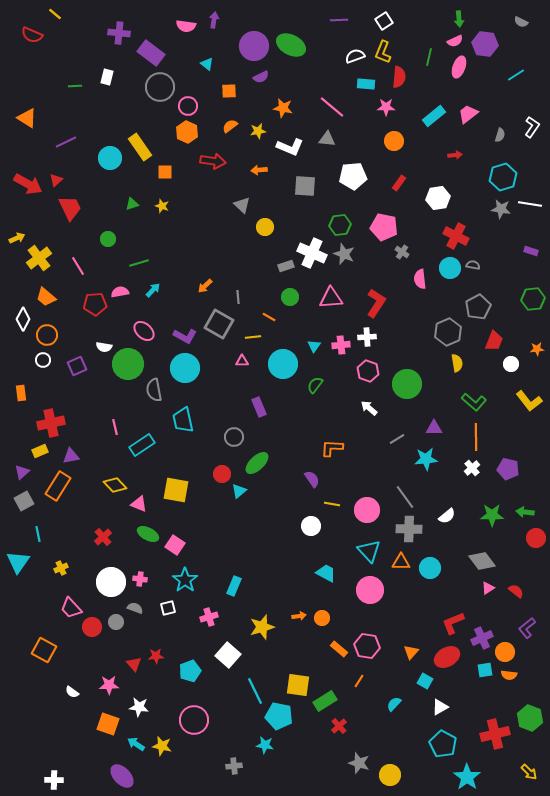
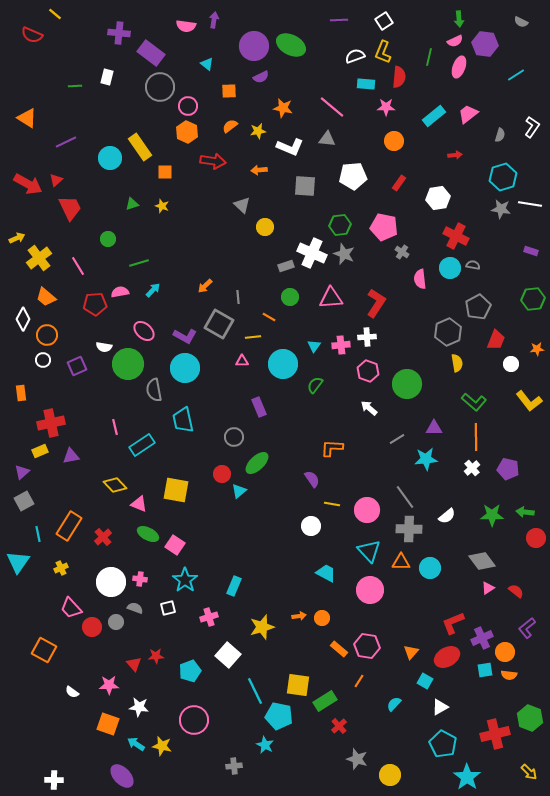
red trapezoid at (494, 341): moved 2 px right, 1 px up
orange rectangle at (58, 486): moved 11 px right, 40 px down
cyan star at (265, 745): rotated 18 degrees clockwise
gray star at (359, 763): moved 2 px left, 4 px up
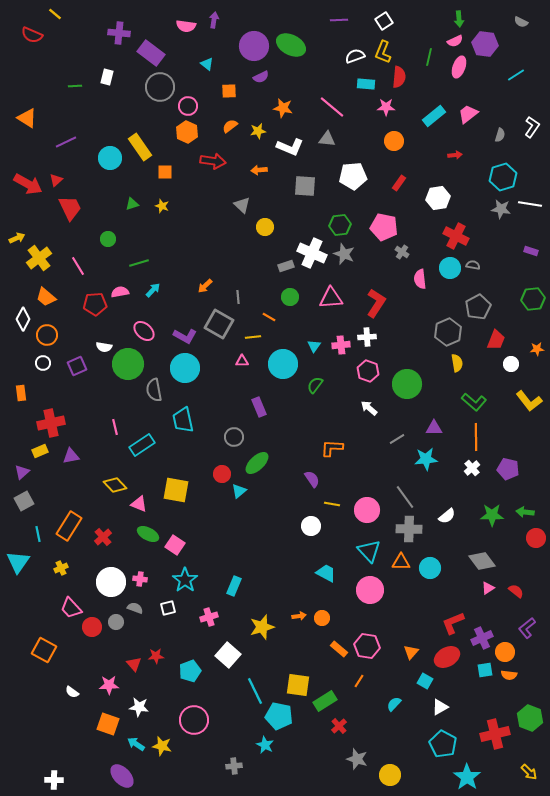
white circle at (43, 360): moved 3 px down
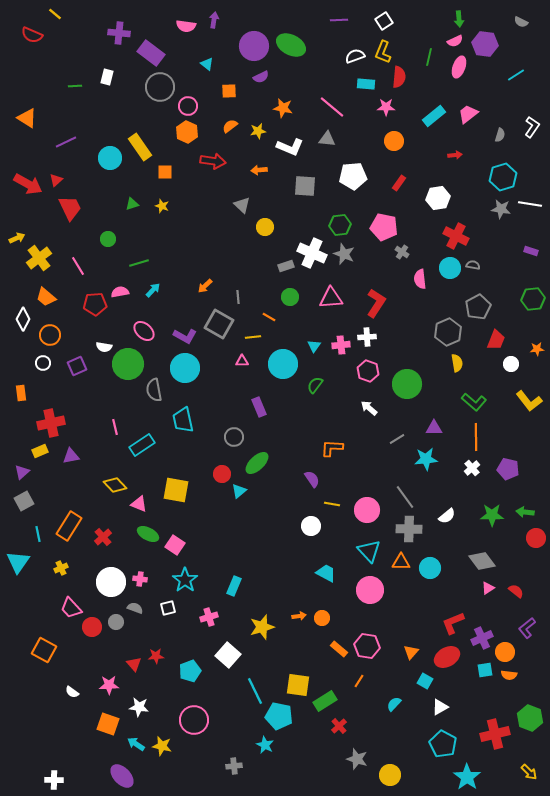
orange circle at (47, 335): moved 3 px right
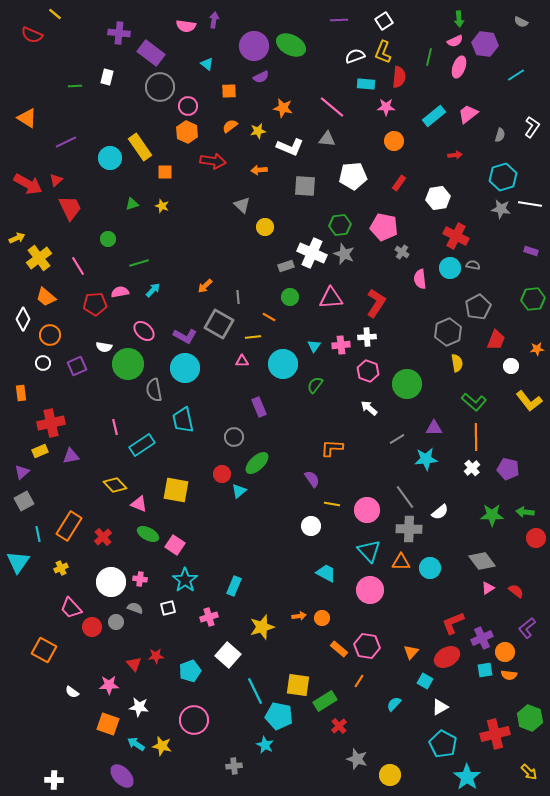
white circle at (511, 364): moved 2 px down
white semicircle at (447, 516): moved 7 px left, 4 px up
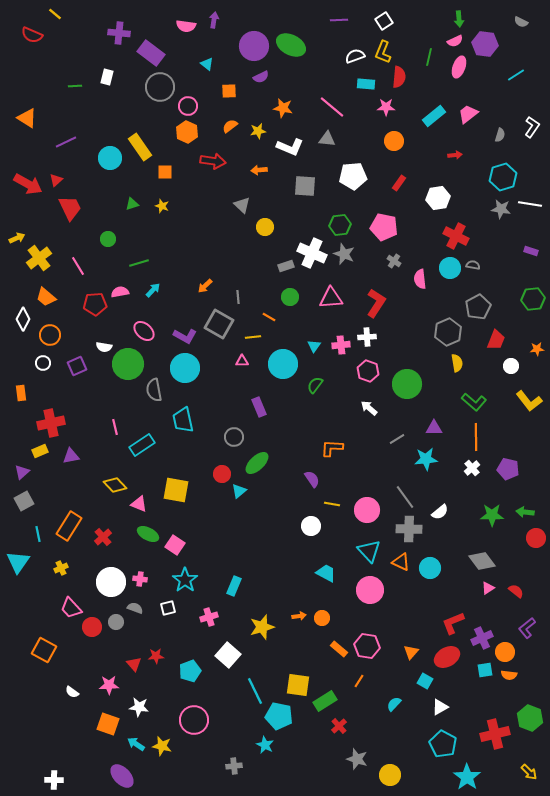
gray cross at (402, 252): moved 8 px left, 9 px down
orange triangle at (401, 562): rotated 24 degrees clockwise
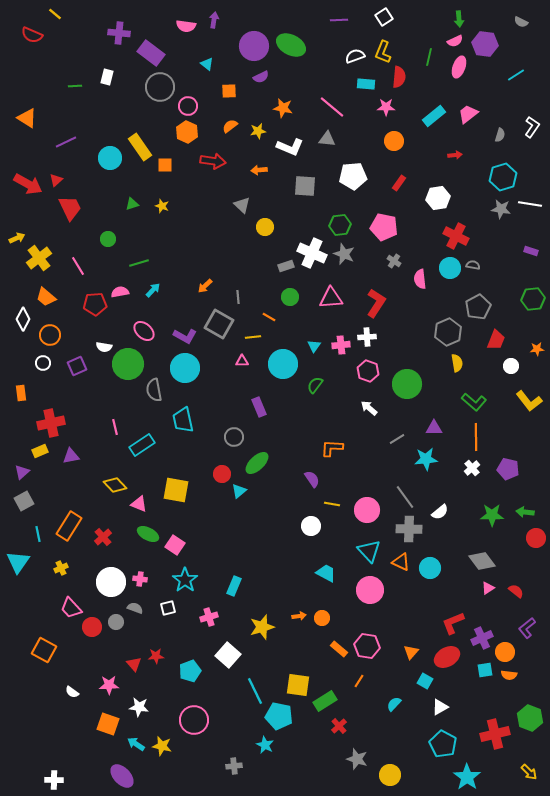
white square at (384, 21): moved 4 px up
orange square at (165, 172): moved 7 px up
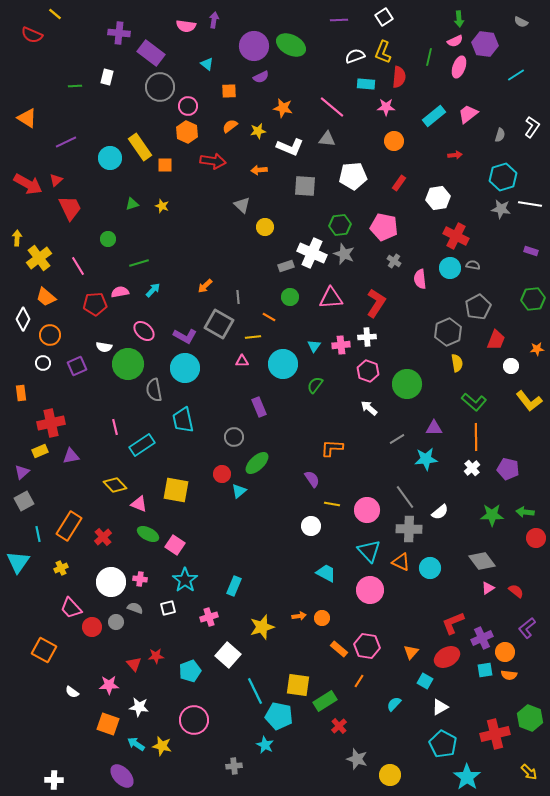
yellow arrow at (17, 238): rotated 63 degrees counterclockwise
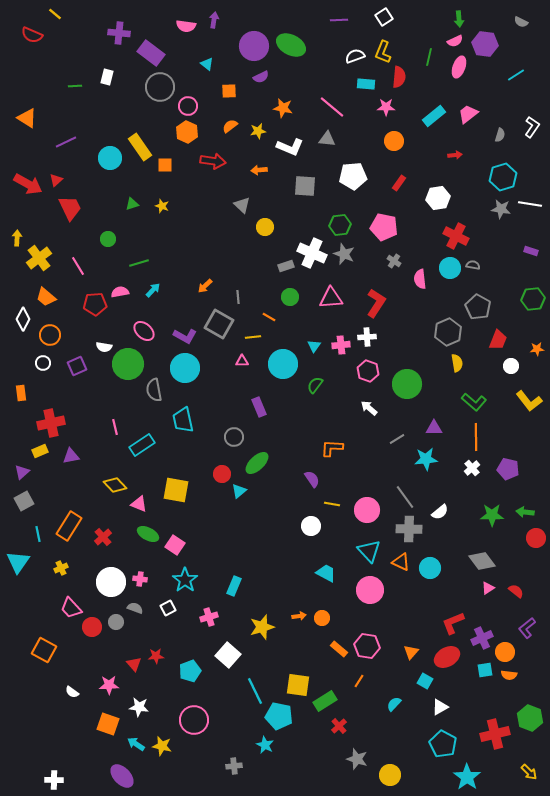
gray pentagon at (478, 307): rotated 15 degrees counterclockwise
red trapezoid at (496, 340): moved 2 px right
white square at (168, 608): rotated 14 degrees counterclockwise
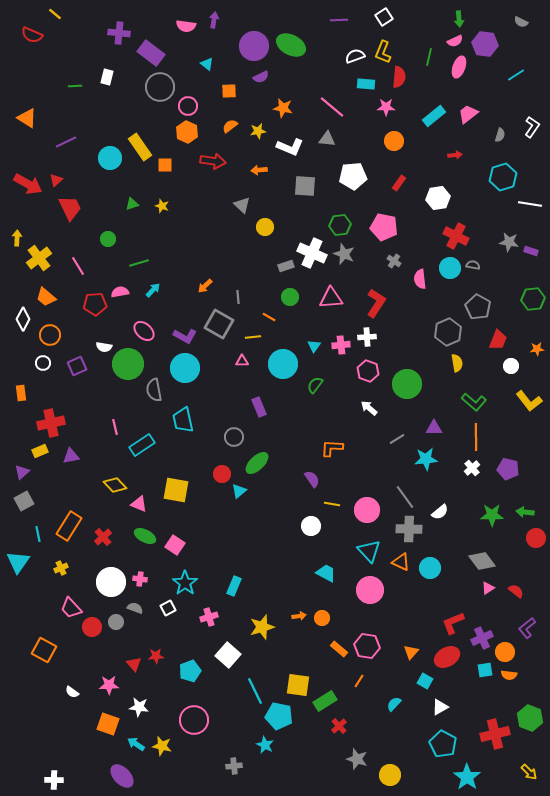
gray star at (501, 209): moved 8 px right, 33 px down
green ellipse at (148, 534): moved 3 px left, 2 px down
cyan star at (185, 580): moved 3 px down
